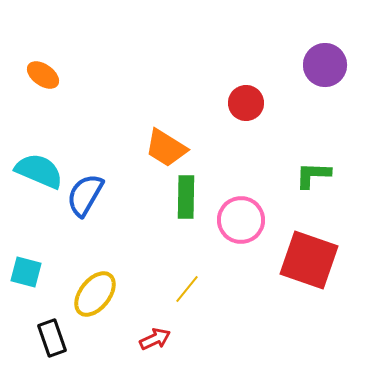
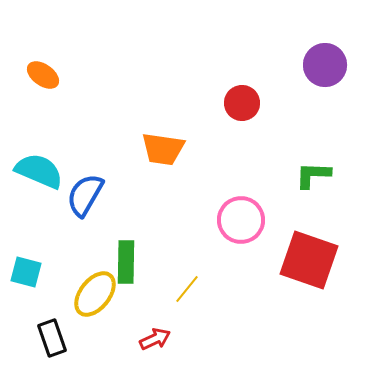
red circle: moved 4 px left
orange trapezoid: moved 3 px left, 1 px down; rotated 24 degrees counterclockwise
green rectangle: moved 60 px left, 65 px down
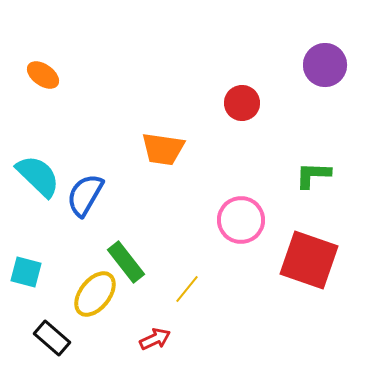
cyan semicircle: moved 1 px left, 5 px down; rotated 21 degrees clockwise
green rectangle: rotated 39 degrees counterclockwise
black rectangle: rotated 30 degrees counterclockwise
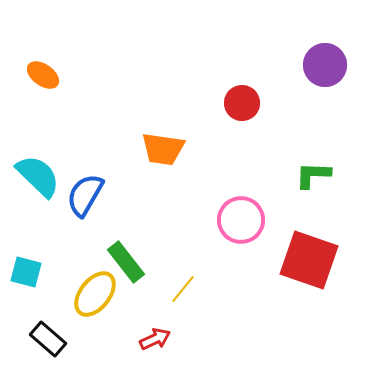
yellow line: moved 4 px left
black rectangle: moved 4 px left, 1 px down
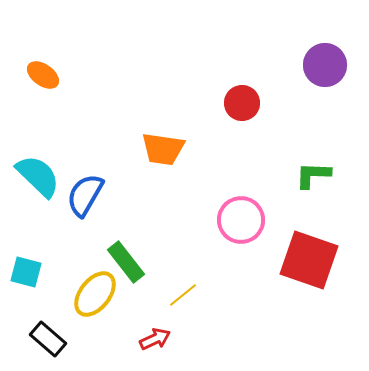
yellow line: moved 6 px down; rotated 12 degrees clockwise
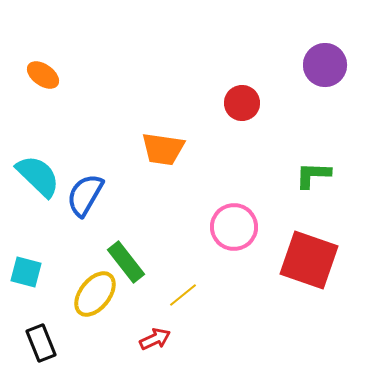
pink circle: moved 7 px left, 7 px down
black rectangle: moved 7 px left, 4 px down; rotated 27 degrees clockwise
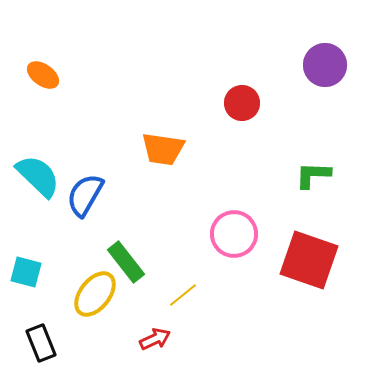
pink circle: moved 7 px down
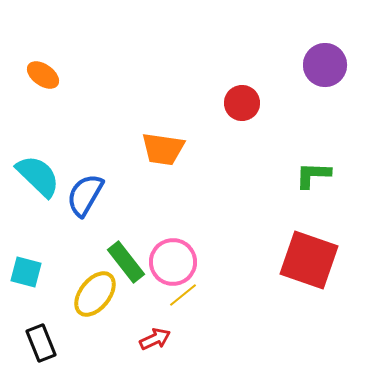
pink circle: moved 61 px left, 28 px down
